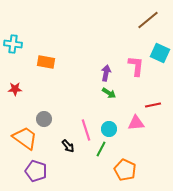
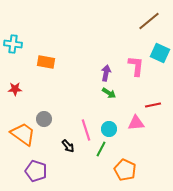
brown line: moved 1 px right, 1 px down
orange trapezoid: moved 2 px left, 4 px up
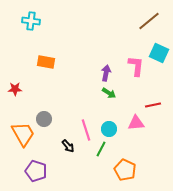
cyan cross: moved 18 px right, 23 px up
cyan square: moved 1 px left
orange trapezoid: rotated 24 degrees clockwise
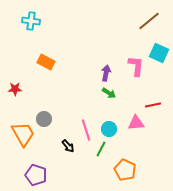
orange rectangle: rotated 18 degrees clockwise
purple pentagon: moved 4 px down
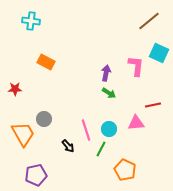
purple pentagon: rotated 30 degrees counterclockwise
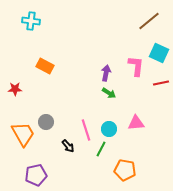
orange rectangle: moved 1 px left, 4 px down
red line: moved 8 px right, 22 px up
gray circle: moved 2 px right, 3 px down
orange pentagon: rotated 15 degrees counterclockwise
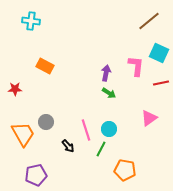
pink triangle: moved 13 px right, 5 px up; rotated 30 degrees counterclockwise
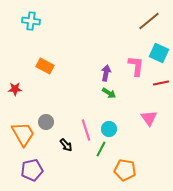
pink triangle: rotated 30 degrees counterclockwise
black arrow: moved 2 px left, 1 px up
purple pentagon: moved 4 px left, 5 px up
